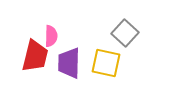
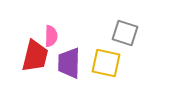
gray square: rotated 24 degrees counterclockwise
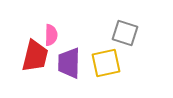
pink semicircle: moved 1 px up
yellow square: rotated 24 degrees counterclockwise
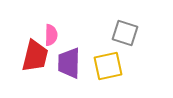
yellow square: moved 2 px right, 3 px down
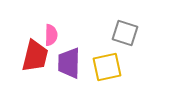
yellow square: moved 1 px left, 1 px down
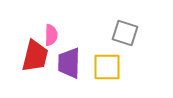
yellow square: rotated 12 degrees clockwise
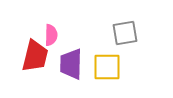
gray square: rotated 28 degrees counterclockwise
purple trapezoid: moved 2 px right, 1 px down
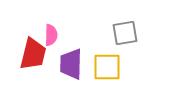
red trapezoid: moved 2 px left, 2 px up
